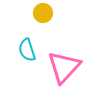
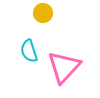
cyan semicircle: moved 2 px right, 1 px down
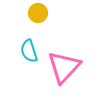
yellow circle: moved 5 px left
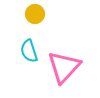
yellow circle: moved 3 px left, 1 px down
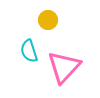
yellow circle: moved 13 px right, 6 px down
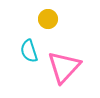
yellow circle: moved 1 px up
